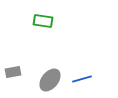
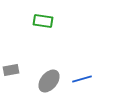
gray rectangle: moved 2 px left, 2 px up
gray ellipse: moved 1 px left, 1 px down
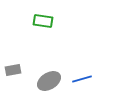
gray rectangle: moved 2 px right
gray ellipse: rotated 20 degrees clockwise
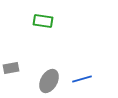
gray rectangle: moved 2 px left, 2 px up
gray ellipse: rotated 30 degrees counterclockwise
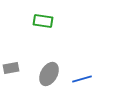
gray ellipse: moved 7 px up
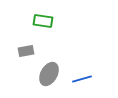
gray rectangle: moved 15 px right, 17 px up
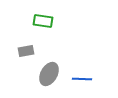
blue line: rotated 18 degrees clockwise
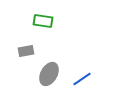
blue line: rotated 36 degrees counterclockwise
